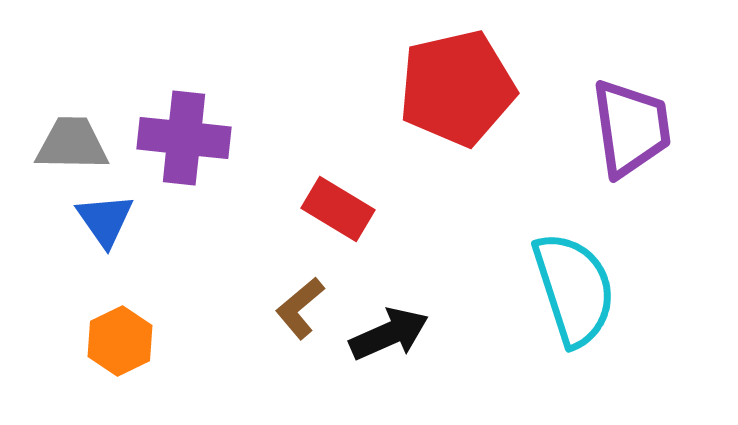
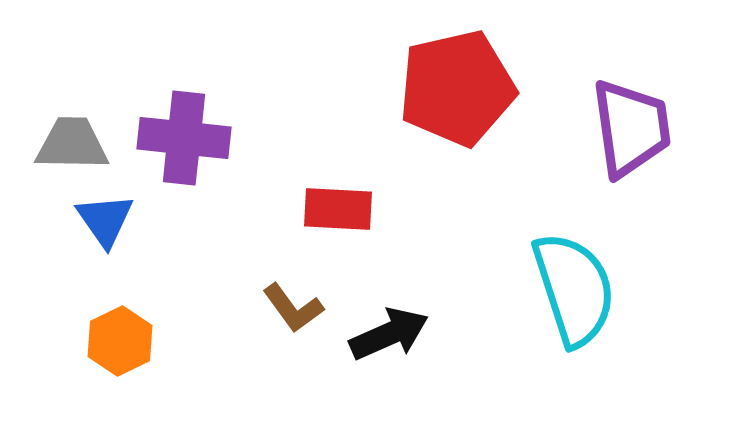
red rectangle: rotated 28 degrees counterclockwise
brown L-shape: moved 7 px left; rotated 86 degrees counterclockwise
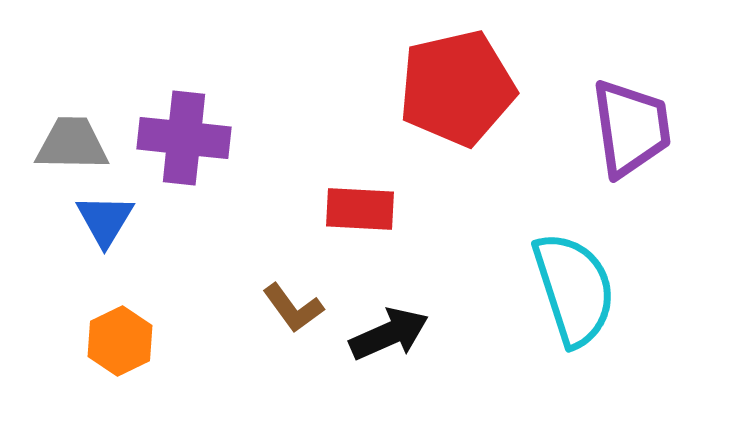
red rectangle: moved 22 px right
blue triangle: rotated 6 degrees clockwise
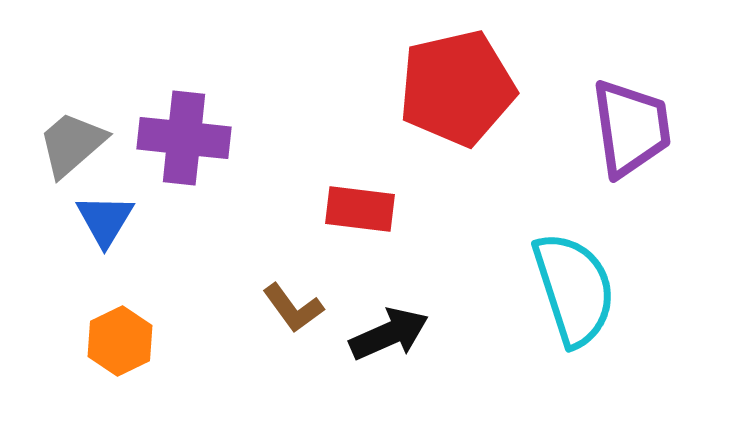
gray trapezoid: rotated 42 degrees counterclockwise
red rectangle: rotated 4 degrees clockwise
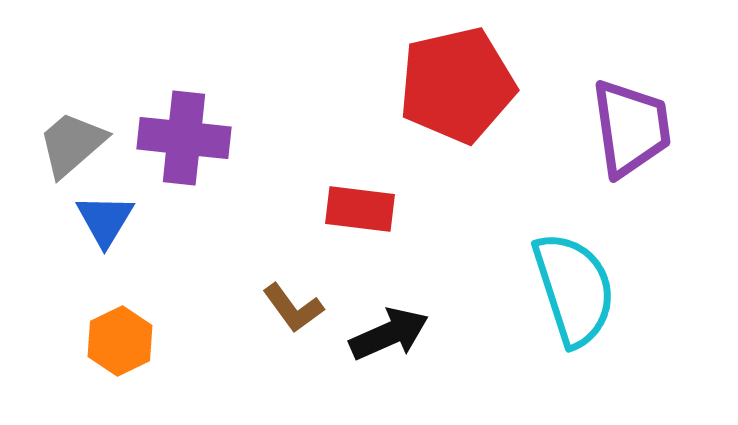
red pentagon: moved 3 px up
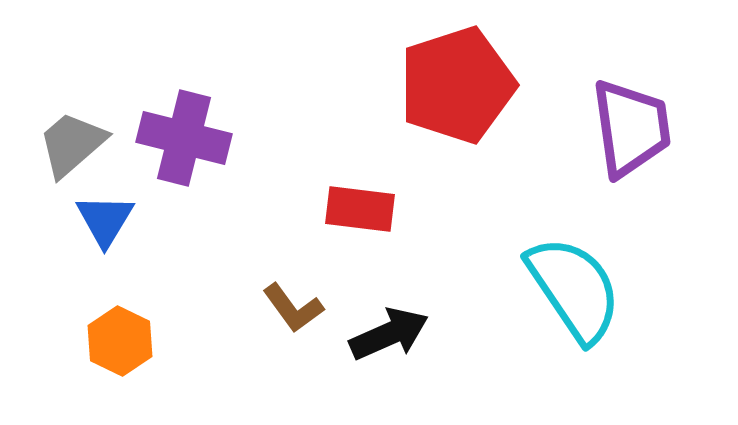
red pentagon: rotated 5 degrees counterclockwise
purple cross: rotated 8 degrees clockwise
cyan semicircle: rotated 16 degrees counterclockwise
orange hexagon: rotated 8 degrees counterclockwise
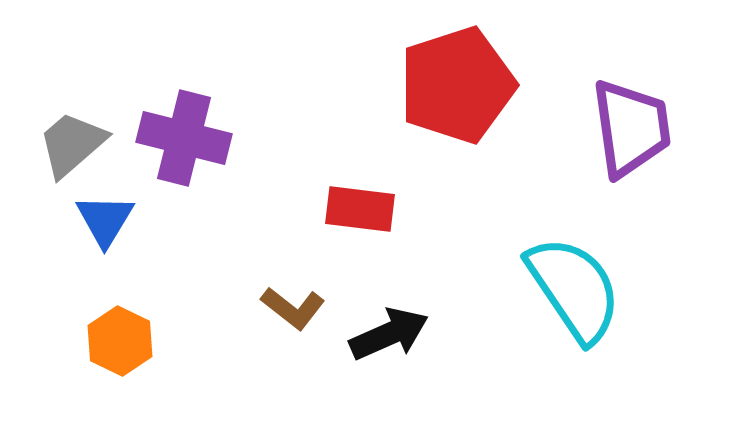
brown L-shape: rotated 16 degrees counterclockwise
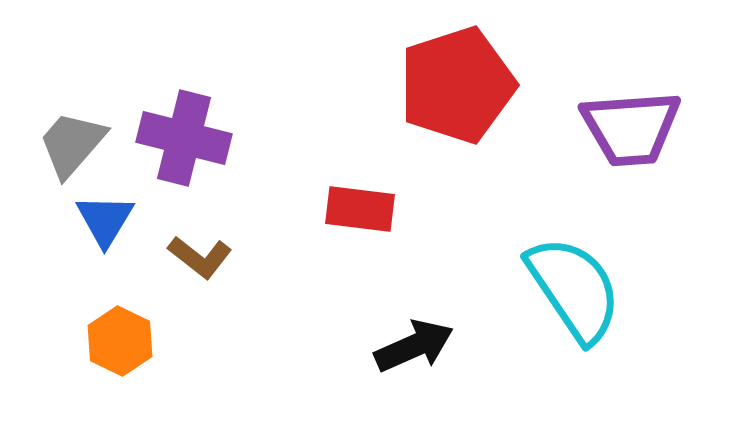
purple trapezoid: rotated 94 degrees clockwise
gray trapezoid: rotated 8 degrees counterclockwise
brown L-shape: moved 93 px left, 51 px up
black arrow: moved 25 px right, 12 px down
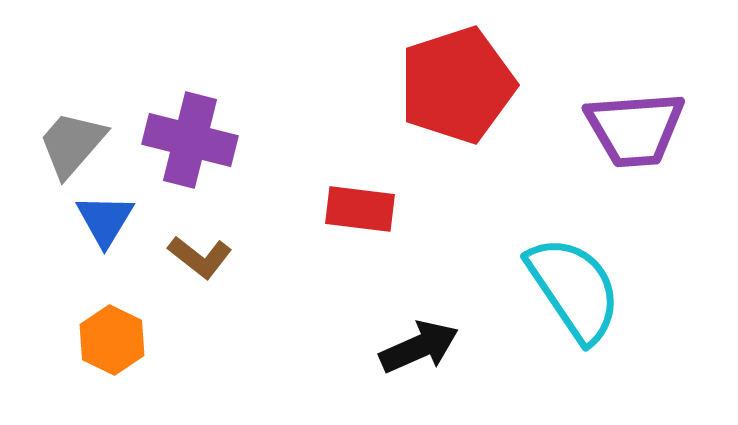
purple trapezoid: moved 4 px right, 1 px down
purple cross: moved 6 px right, 2 px down
orange hexagon: moved 8 px left, 1 px up
black arrow: moved 5 px right, 1 px down
